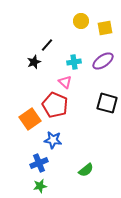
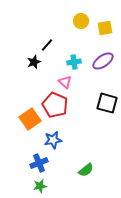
blue star: rotated 18 degrees counterclockwise
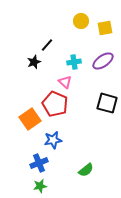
red pentagon: moved 1 px up
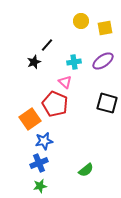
blue star: moved 9 px left, 1 px down
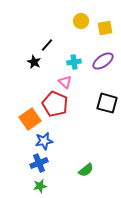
black star: rotated 24 degrees counterclockwise
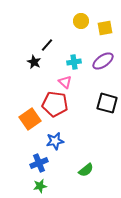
red pentagon: rotated 15 degrees counterclockwise
blue star: moved 11 px right
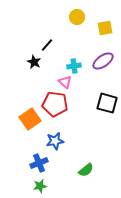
yellow circle: moved 4 px left, 4 px up
cyan cross: moved 4 px down
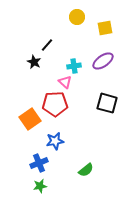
red pentagon: rotated 10 degrees counterclockwise
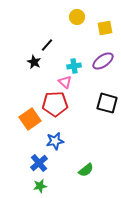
blue cross: rotated 18 degrees counterclockwise
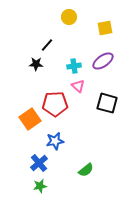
yellow circle: moved 8 px left
black star: moved 2 px right, 2 px down; rotated 24 degrees counterclockwise
pink triangle: moved 13 px right, 4 px down
